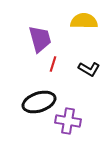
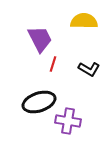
purple trapezoid: rotated 12 degrees counterclockwise
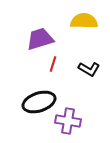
purple trapezoid: rotated 80 degrees counterclockwise
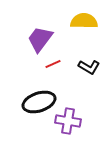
purple trapezoid: rotated 36 degrees counterclockwise
red line: rotated 49 degrees clockwise
black L-shape: moved 2 px up
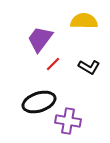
red line: rotated 21 degrees counterclockwise
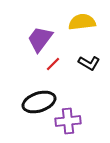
yellow semicircle: moved 2 px left, 1 px down; rotated 8 degrees counterclockwise
black L-shape: moved 4 px up
purple cross: rotated 15 degrees counterclockwise
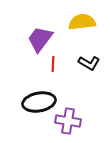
red line: rotated 42 degrees counterclockwise
black ellipse: rotated 8 degrees clockwise
purple cross: rotated 15 degrees clockwise
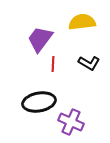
purple cross: moved 3 px right, 1 px down; rotated 15 degrees clockwise
